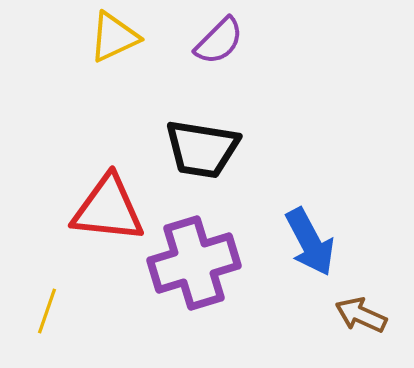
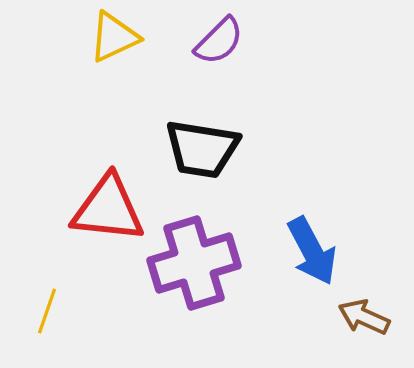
blue arrow: moved 2 px right, 9 px down
brown arrow: moved 3 px right, 2 px down
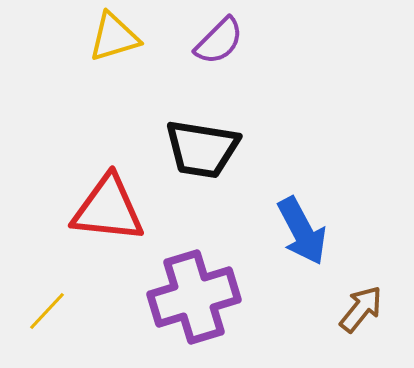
yellow triangle: rotated 8 degrees clockwise
blue arrow: moved 10 px left, 20 px up
purple cross: moved 34 px down
yellow line: rotated 24 degrees clockwise
brown arrow: moved 3 px left, 8 px up; rotated 105 degrees clockwise
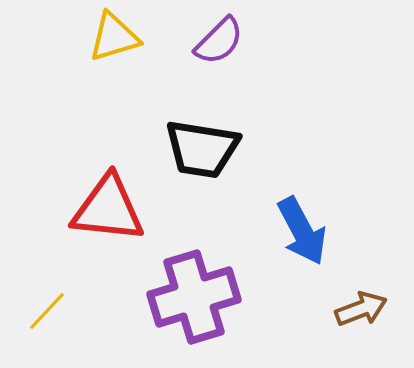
brown arrow: rotated 30 degrees clockwise
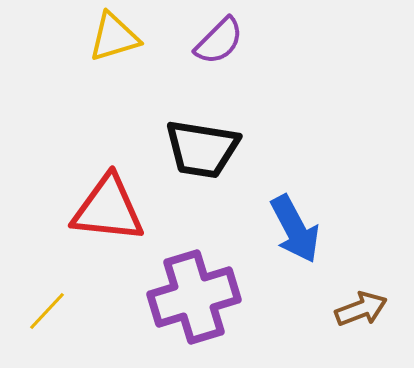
blue arrow: moved 7 px left, 2 px up
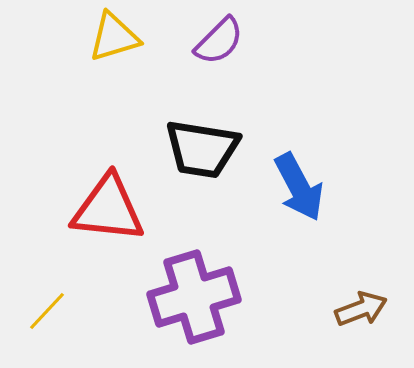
blue arrow: moved 4 px right, 42 px up
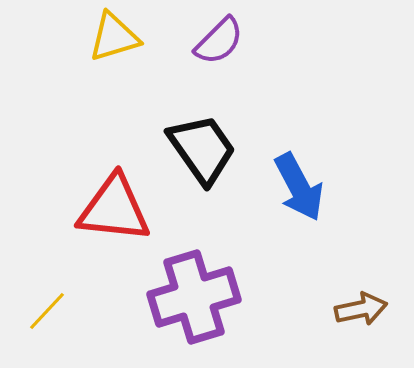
black trapezoid: rotated 134 degrees counterclockwise
red triangle: moved 6 px right
brown arrow: rotated 9 degrees clockwise
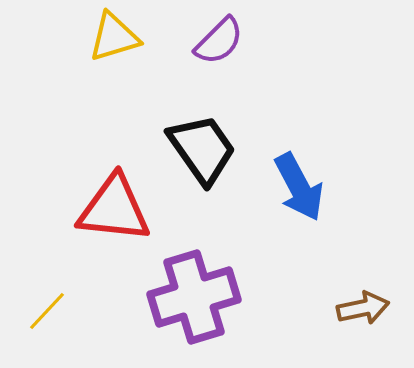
brown arrow: moved 2 px right, 1 px up
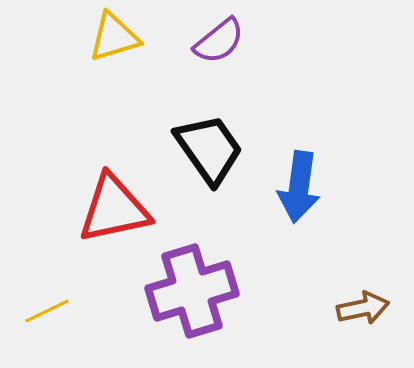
purple semicircle: rotated 6 degrees clockwise
black trapezoid: moved 7 px right
blue arrow: rotated 36 degrees clockwise
red triangle: rotated 18 degrees counterclockwise
purple cross: moved 2 px left, 6 px up
yellow line: rotated 21 degrees clockwise
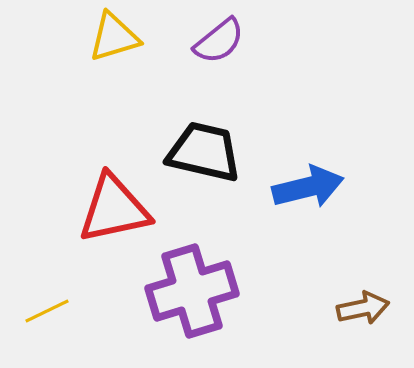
black trapezoid: moved 5 px left, 3 px down; rotated 42 degrees counterclockwise
blue arrow: moved 9 px right; rotated 112 degrees counterclockwise
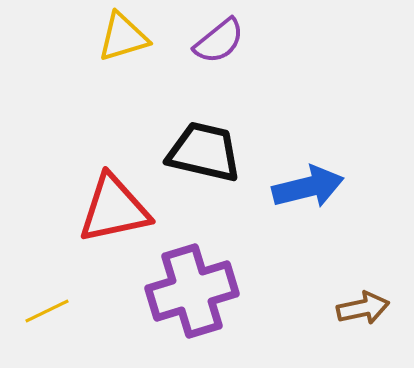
yellow triangle: moved 9 px right
